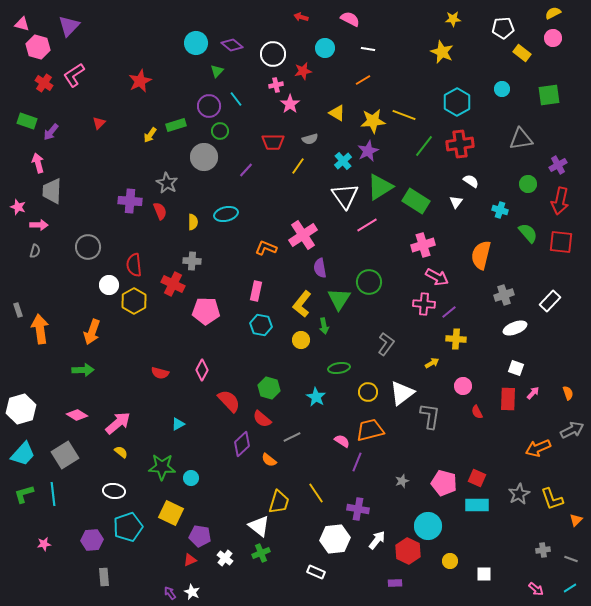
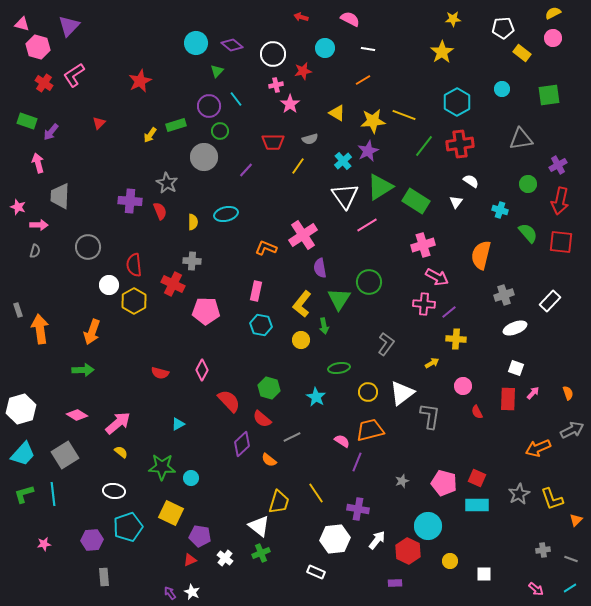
yellow star at (442, 52): rotated 15 degrees clockwise
gray trapezoid at (52, 191): moved 8 px right, 5 px down
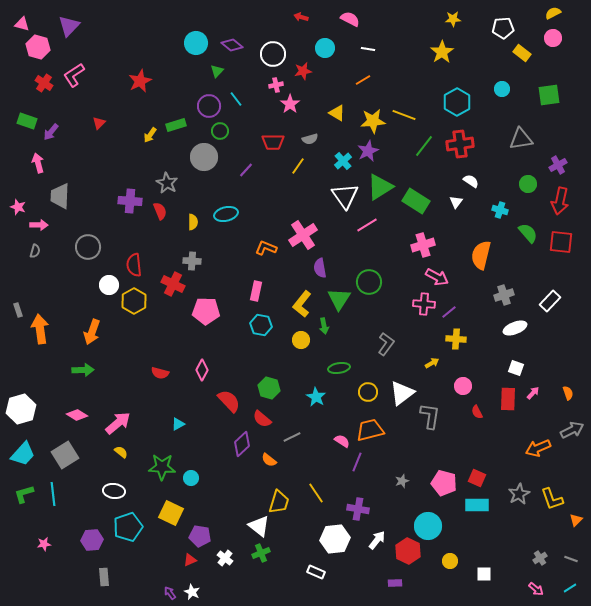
gray cross at (543, 550): moved 3 px left, 8 px down; rotated 24 degrees counterclockwise
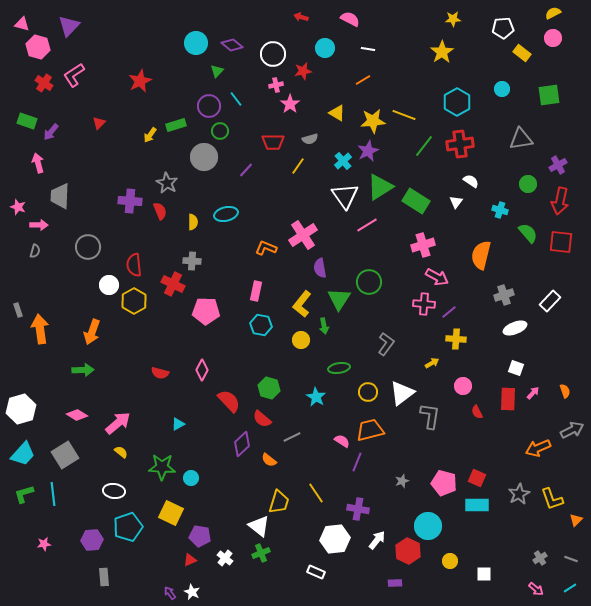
orange semicircle at (568, 393): moved 3 px left, 2 px up
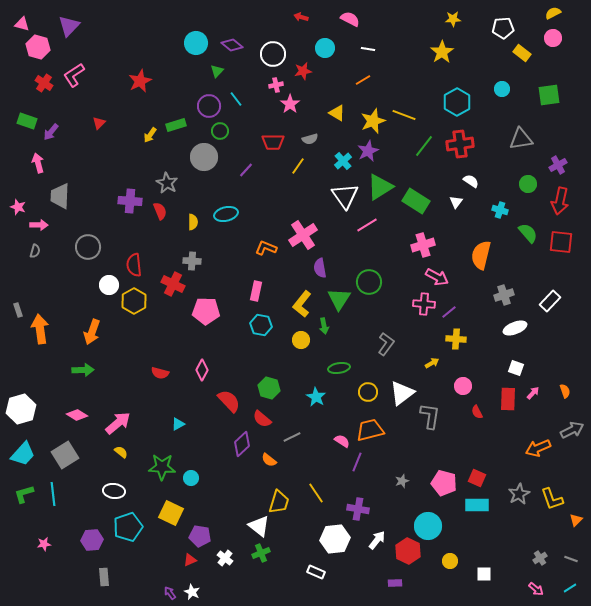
yellow star at (373, 121): rotated 15 degrees counterclockwise
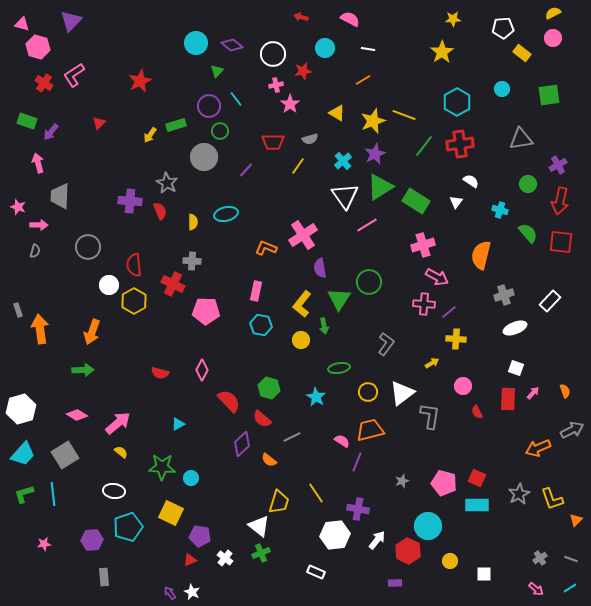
purple triangle at (69, 26): moved 2 px right, 5 px up
purple star at (368, 151): moved 7 px right, 3 px down
white hexagon at (335, 539): moved 4 px up
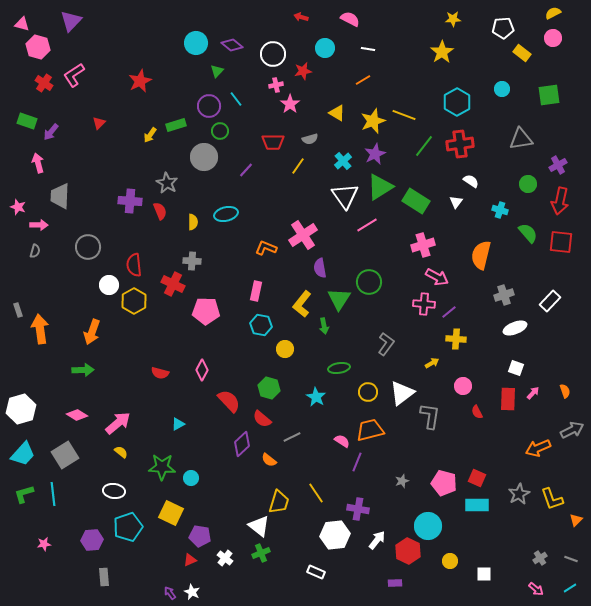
yellow circle at (301, 340): moved 16 px left, 9 px down
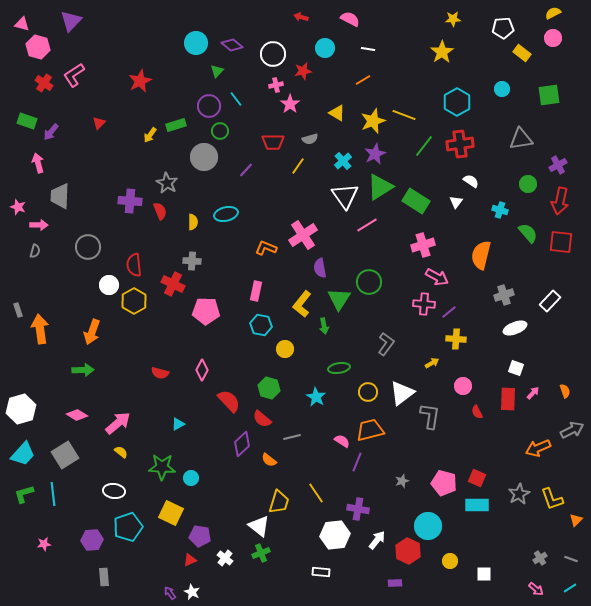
gray line at (292, 437): rotated 12 degrees clockwise
white rectangle at (316, 572): moved 5 px right; rotated 18 degrees counterclockwise
